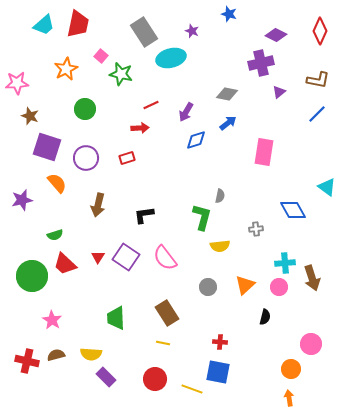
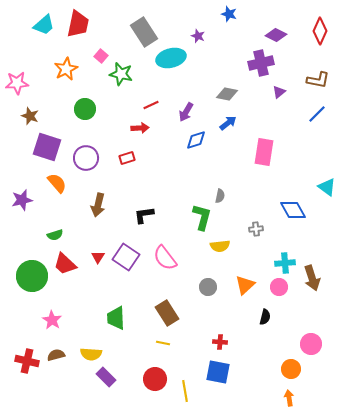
purple star at (192, 31): moved 6 px right, 5 px down
yellow line at (192, 389): moved 7 px left, 2 px down; rotated 60 degrees clockwise
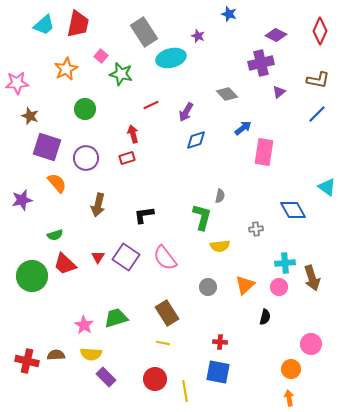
gray diamond at (227, 94): rotated 35 degrees clockwise
blue arrow at (228, 123): moved 15 px right, 5 px down
red arrow at (140, 128): moved 7 px left, 6 px down; rotated 102 degrees counterclockwise
green trapezoid at (116, 318): rotated 75 degrees clockwise
pink star at (52, 320): moved 32 px right, 5 px down
brown semicircle at (56, 355): rotated 12 degrees clockwise
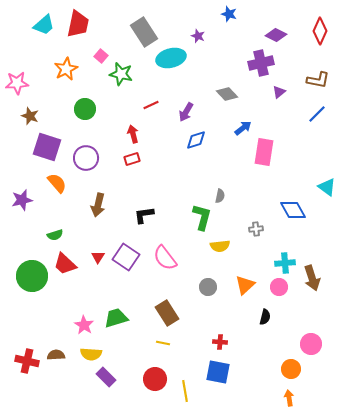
red rectangle at (127, 158): moved 5 px right, 1 px down
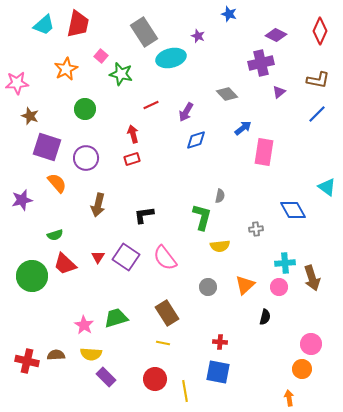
orange circle at (291, 369): moved 11 px right
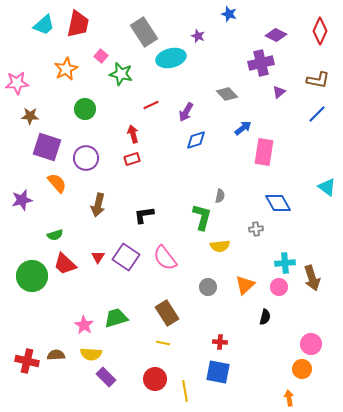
brown star at (30, 116): rotated 18 degrees counterclockwise
blue diamond at (293, 210): moved 15 px left, 7 px up
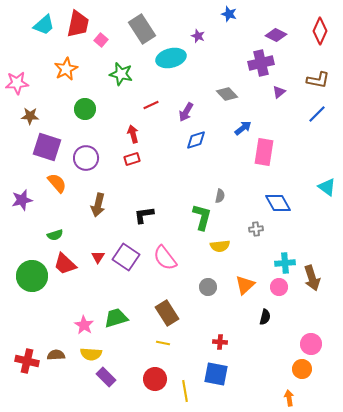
gray rectangle at (144, 32): moved 2 px left, 3 px up
pink square at (101, 56): moved 16 px up
blue square at (218, 372): moved 2 px left, 2 px down
